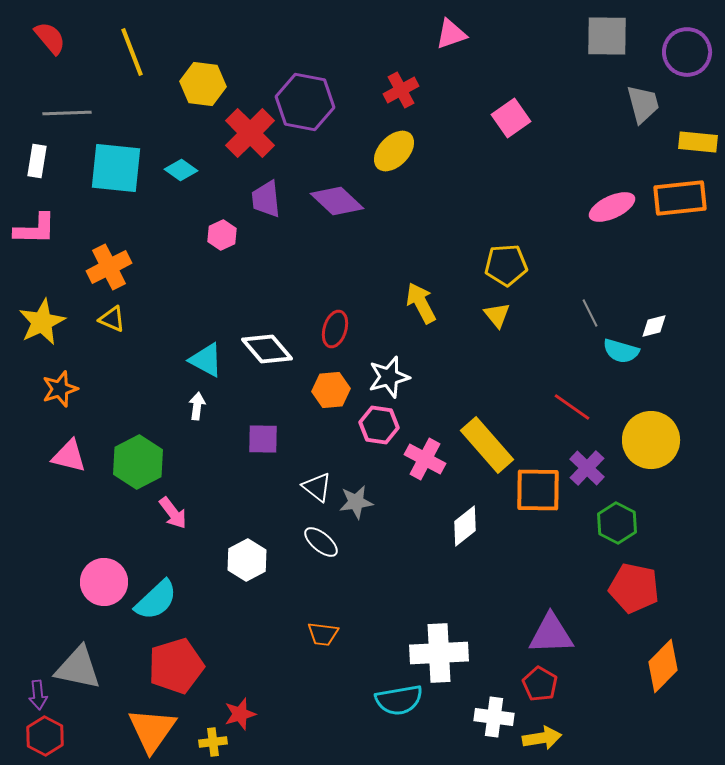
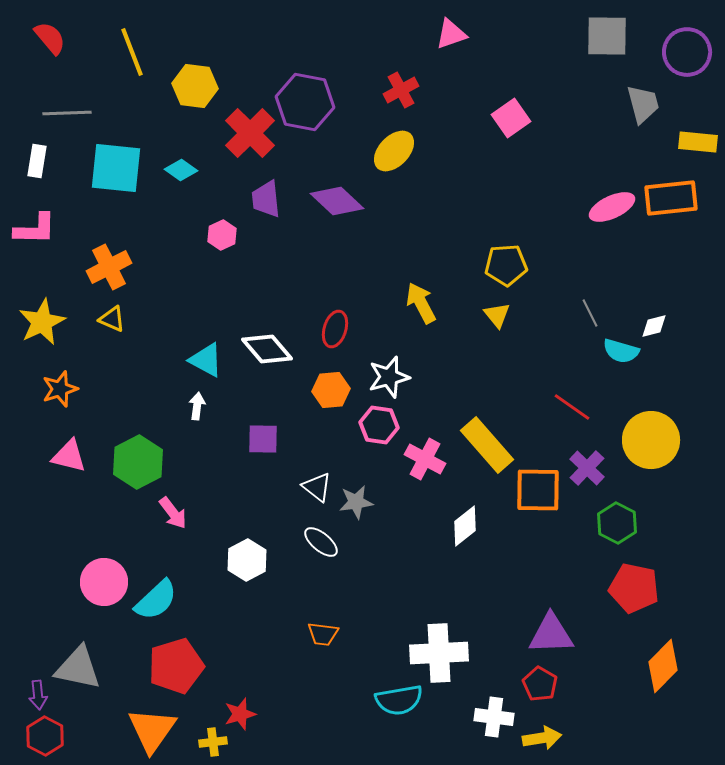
yellow hexagon at (203, 84): moved 8 px left, 2 px down
orange rectangle at (680, 198): moved 9 px left
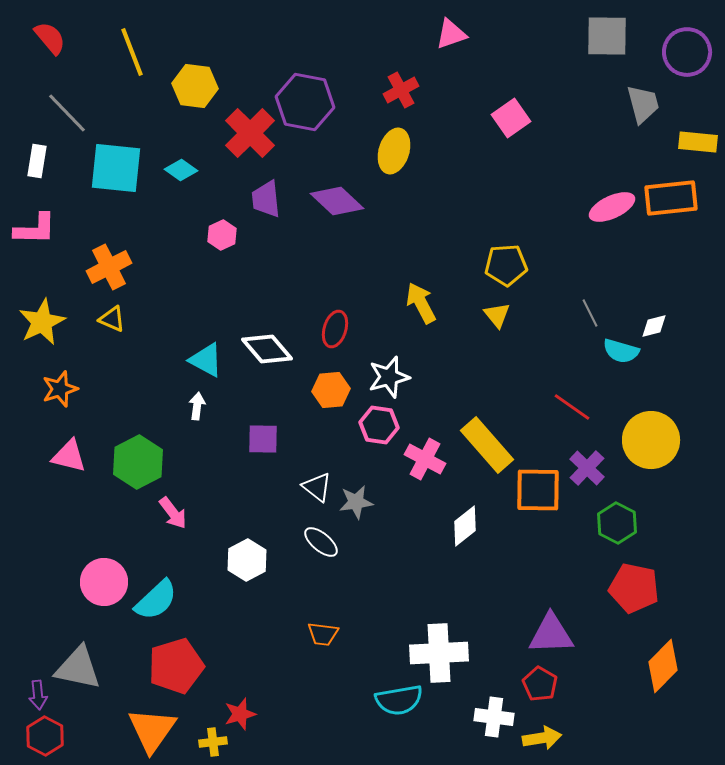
gray line at (67, 113): rotated 48 degrees clockwise
yellow ellipse at (394, 151): rotated 27 degrees counterclockwise
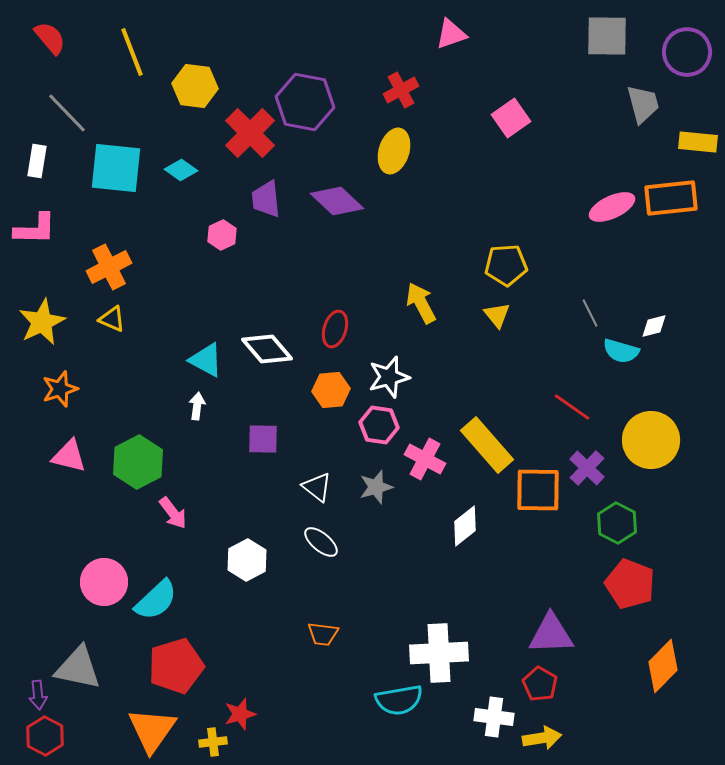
gray star at (356, 502): moved 20 px right, 15 px up; rotated 8 degrees counterclockwise
red pentagon at (634, 588): moved 4 px left, 4 px up; rotated 9 degrees clockwise
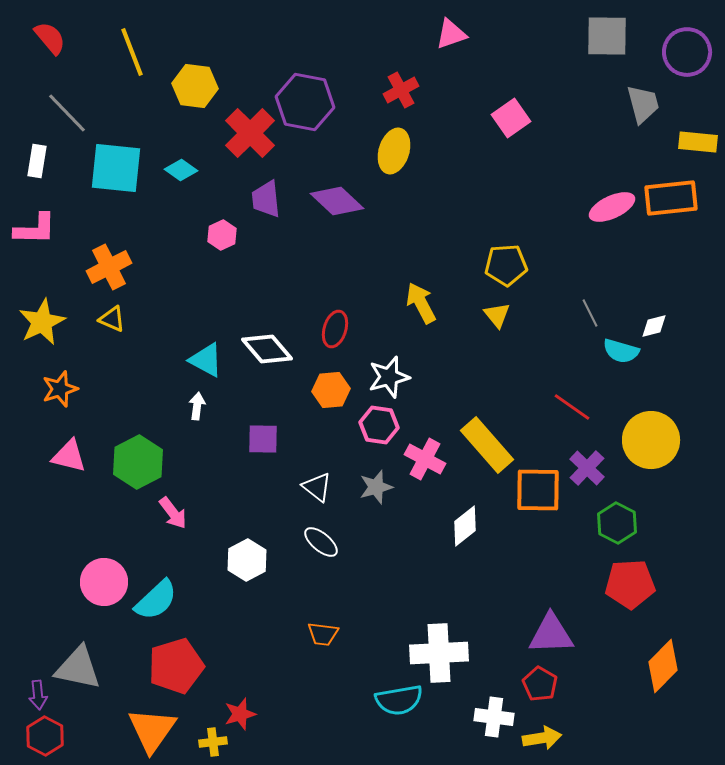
red pentagon at (630, 584): rotated 24 degrees counterclockwise
